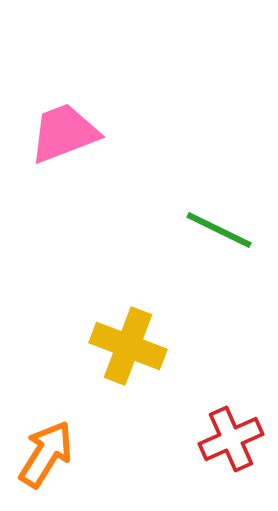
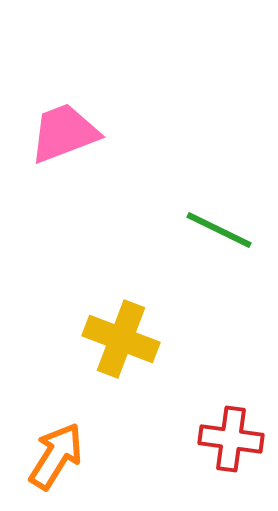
yellow cross: moved 7 px left, 7 px up
red cross: rotated 32 degrees clockwise
orange arrow: moved 10 px right, 2 px down
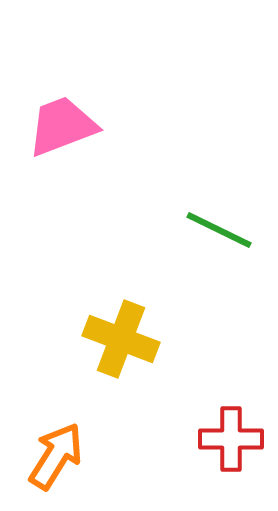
pink trapezoid: moved 2 px left, 7 px up
red cross: rotated 8 degrees counterclockwise
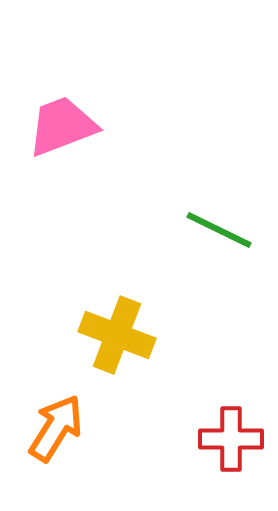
yellow cross: moved 4 px left, 4 px up
orange arrow: moved 28 px up
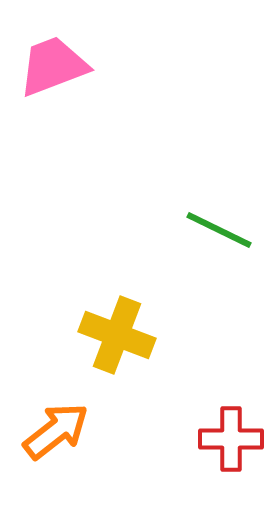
pink trapezoid: moved 9 px left, 60 px up
orange arrow: moved 3 px down; rotated 20 degrees clockwise
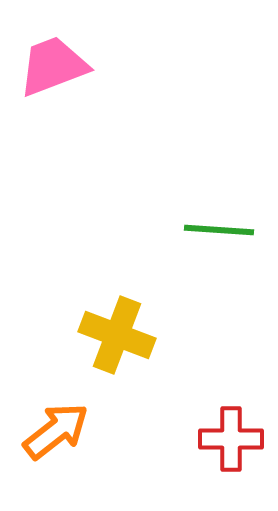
green line: rotated 22 degrees counterclockwise
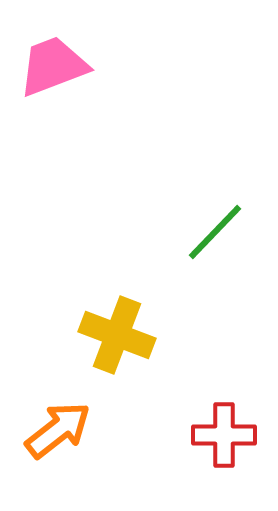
green line: moved 4 px left, 2 px down; rotated 50 degrees counterclockwise
orange arrow: moved 2 px right, 1 px up
red cross: moved 7 px left, 4 px up
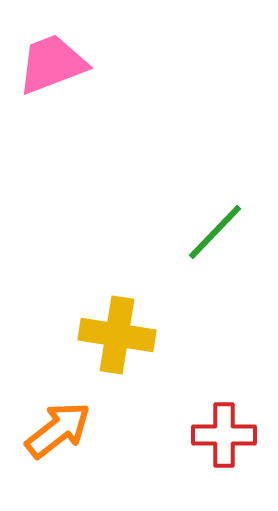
pink trapezoid: moved 1 px left, 2 px up
yellow cross: rotated 12 degrees counterclockwise
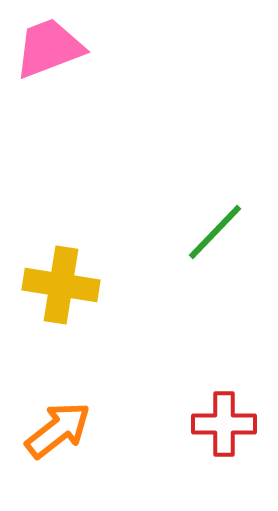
pink trapezoid: moved 3 px left, 16 px up
yellow cross: moved 56 px left, 50 px up
red cross: moved 11 px up
